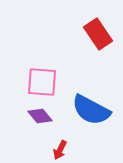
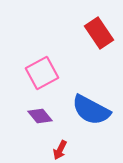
red rectangle: moved 1 px right, 1 px up
pink square: moved 9 px up; rotated 32 degrees counterclockwise
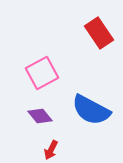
red arrow: moved 9 px left
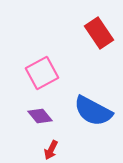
blue semicircle: moved 2 px right, 1 px down
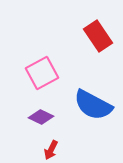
red rectangle: moved 1 px left, 3 px down
blue semicircle: moved 6 px up
purple diamond: moved 1 px right, 1 px down; rotated 25 degrees counterclockwise
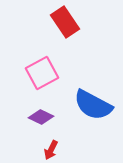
red rectangle: moved 33 px left, 14 px up
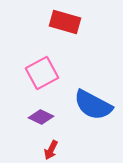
red rectangle: rotated 40 degrees counterclockwise
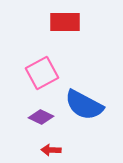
red rectangle: rotated 16 degrees counterclockwise
blue semicircle: moved 9 px left
red arrow: rotated 66 degrees clockwise
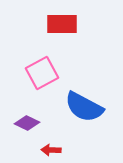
red rectangle: moved 3 px left, 2 px down
blue semicircle: moved 2 px down
purple diamond: moved 14 px left, 6 px down
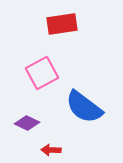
red rectangle: rotated 8 degrees counterclockwise
blue semicircle: rotated 9 degrees clockwise
